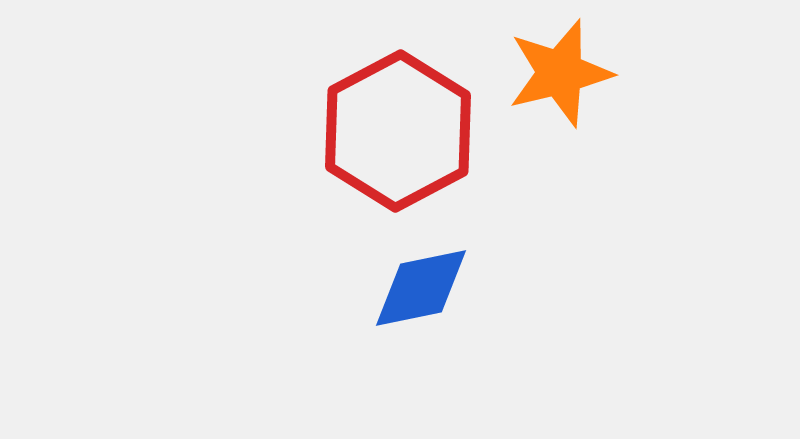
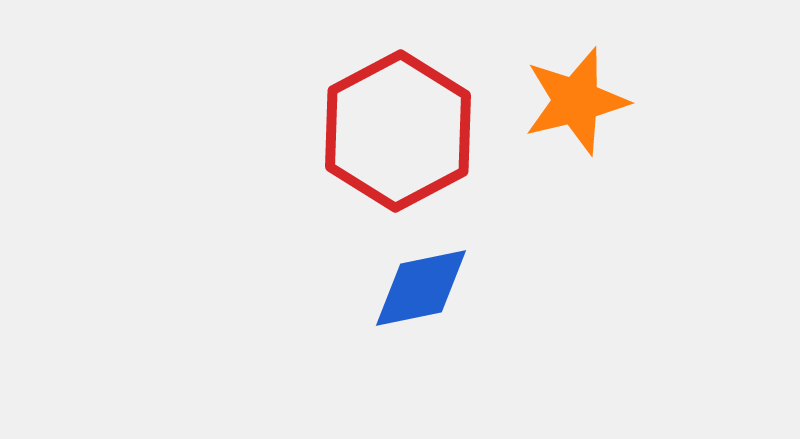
orange star: moved 16 px right, 28 px down
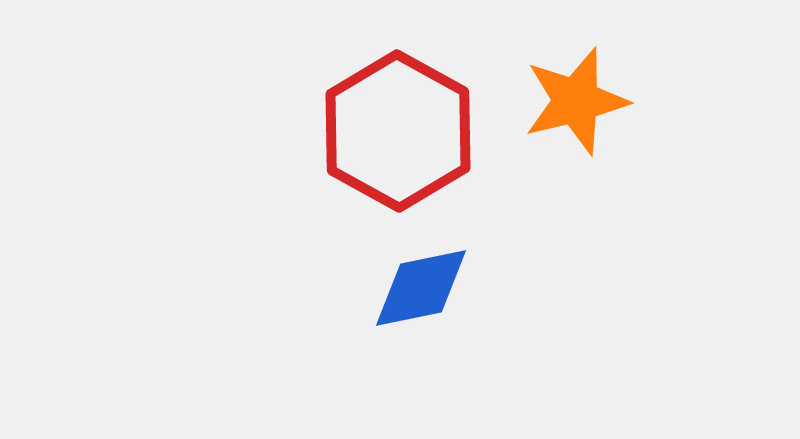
red hexagon: rotated 3 degrees counterclockwise
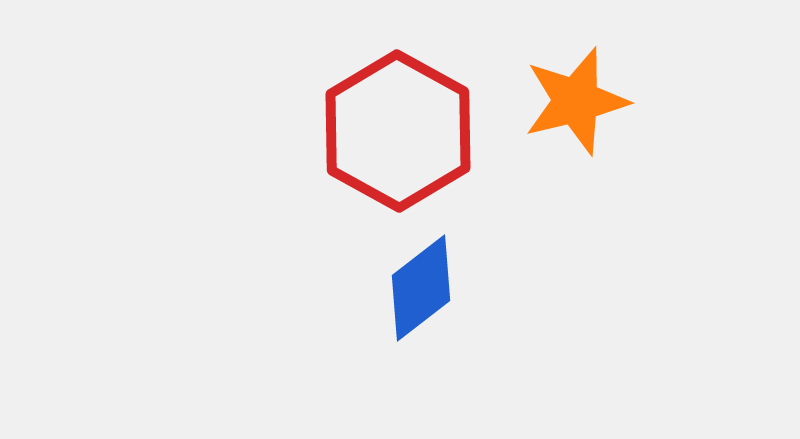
blue diamond: rotated 26 degrees counterclockwise
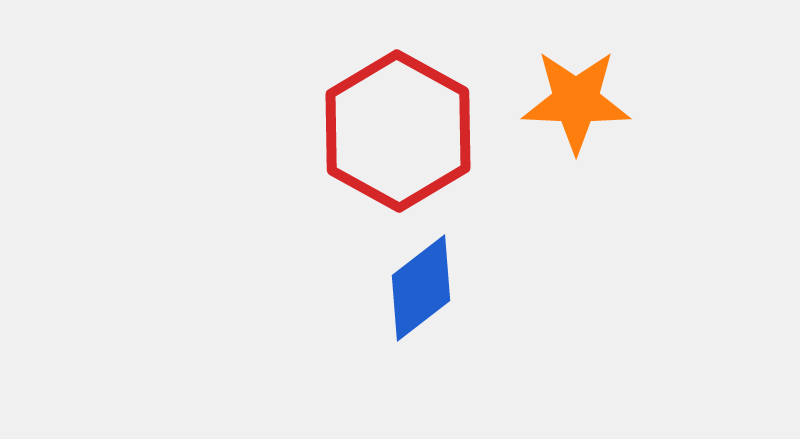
orange star: rotated 16 degrees clockwise
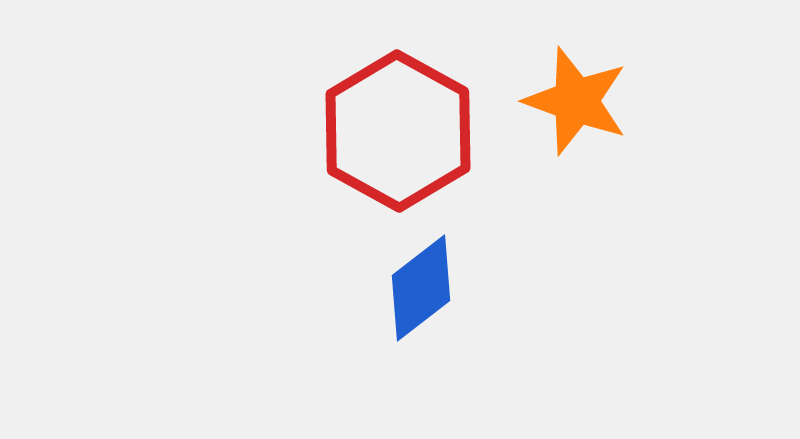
orange star: rotated 18 degrees clockwise
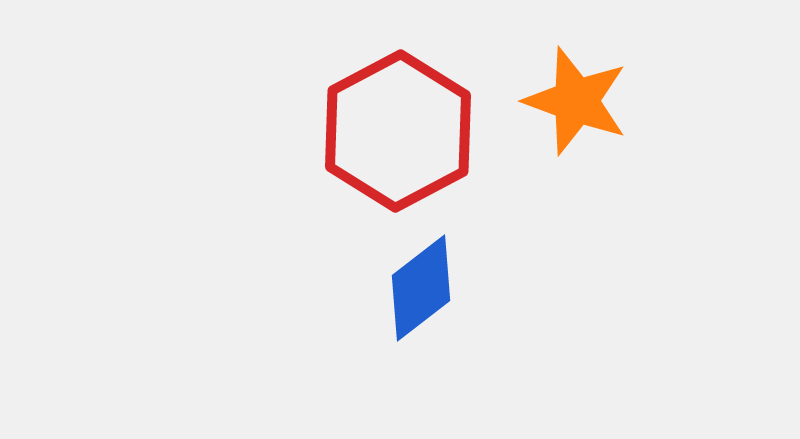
red hexagon: rotated 3 degrees clockwise
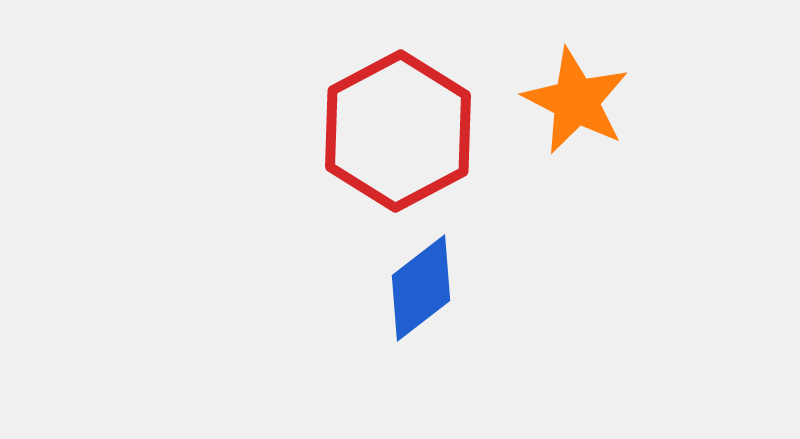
orange star: rotated 7 degrees clockwise
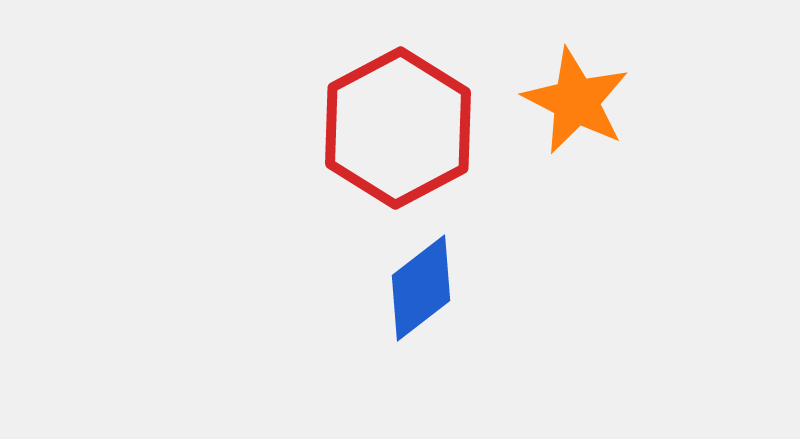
red hexagon: moved 3 px up
